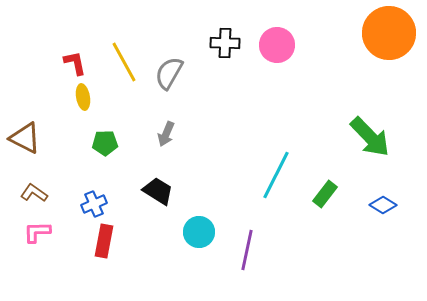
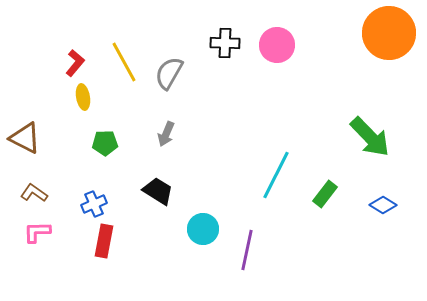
red L-shape: rotated 52 degrees clockwise
cyan circle: moved 4 px right, 3 px up
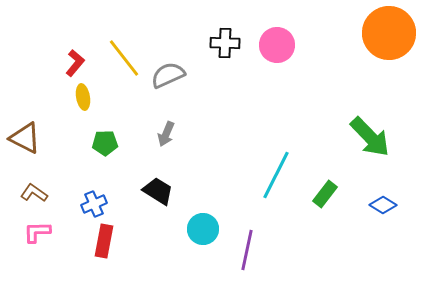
yellow line: moved 4 px up; rotated 9 degrees counterclockwise
gray semicircle: moved 1 px left, 2 px down; rotated 36 degrees clockwise
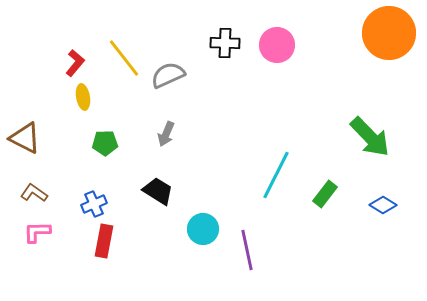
purple line: rotated 24 degrees counterclockwise
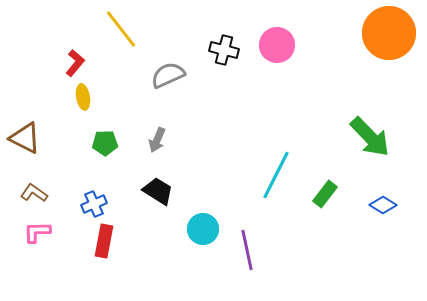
black cross: moved 1 px left, 7 px down; rotated 12 degrees clockwise
yellow line: moved 3 px left, 29 px up
gray arrow: moved 9 px left, 6 px down
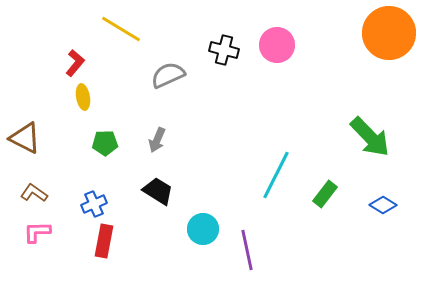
yellow line: rotated 21 degrees counterclockwise
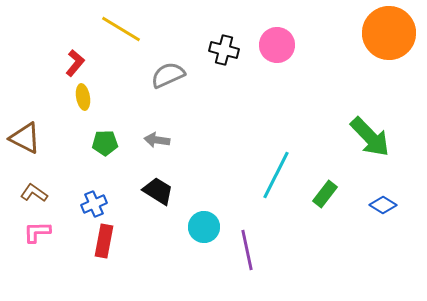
gray arrow: rotated 75 degrees clockwise
cyan circle: moved 1 px right, 2 px up
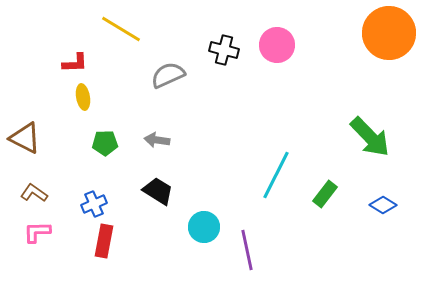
red L-shape: rotated 48 degrees clockwise
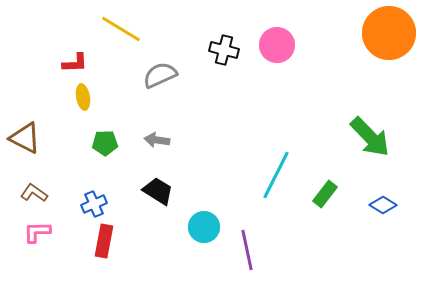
gray semicircle: moved 8 px left
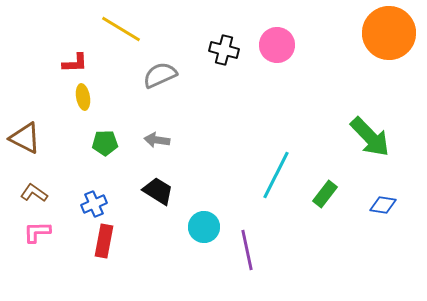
blue diamond: rotated 24 degrees counterclockwise
